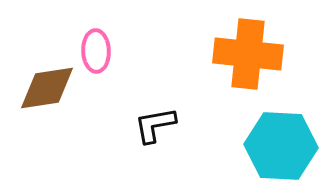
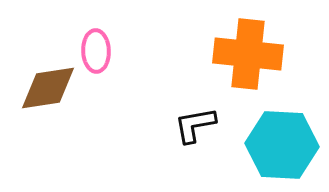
brown diamond: moved 1 px right
black L-shape: moved 40 px right
cyan hexagon: moved 1 px right, 1 px up
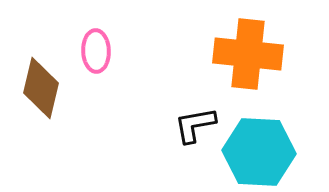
brown diamond: moved 7 px left; rotated 68 degrees counterclockwise
cyan hexagon: moved 23 px left, 7 px down
